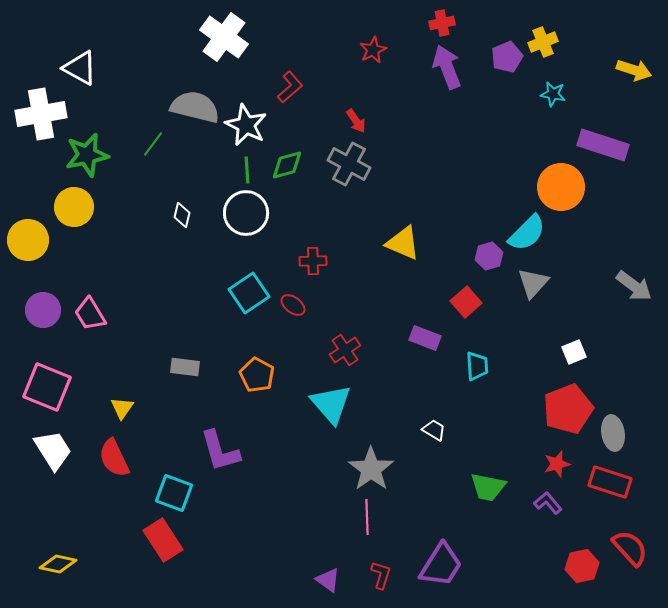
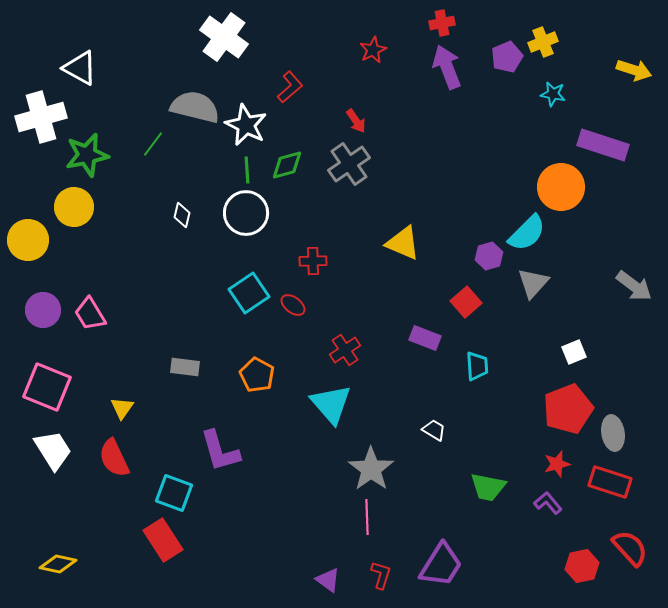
white cross at (41, 114): moved 3 px down; rotated 6 degrees counterclockwise
gray cross at (349, 164): rotated 27 degrees clockwise
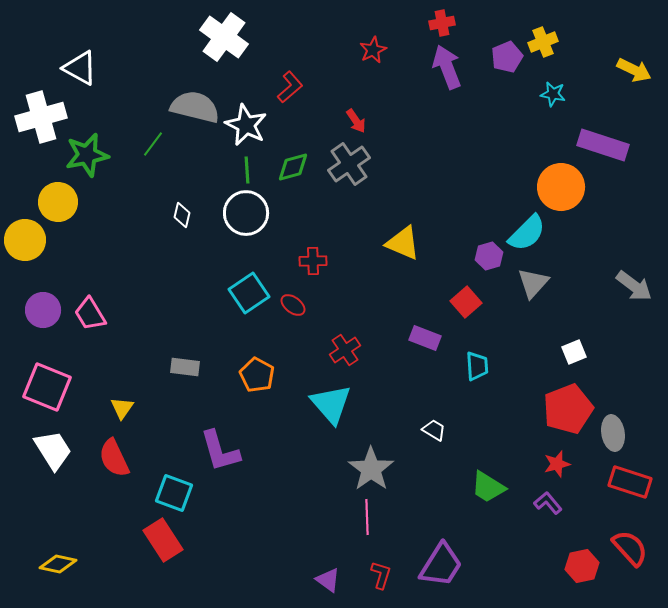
yellow arrow at (634, 70): rotated 8 degrees clockwise
green diamond at (287, 165): moved 6 px right, 2 px down
yellow circle at (74, 207): moved 16 px left, 5 px up
yellow circle at (28, 240): moved 3 px left
red rectangle at (610, 482): moved 20 px right
green trapezoid at (488, 487): rotated 21 degrees clockwise
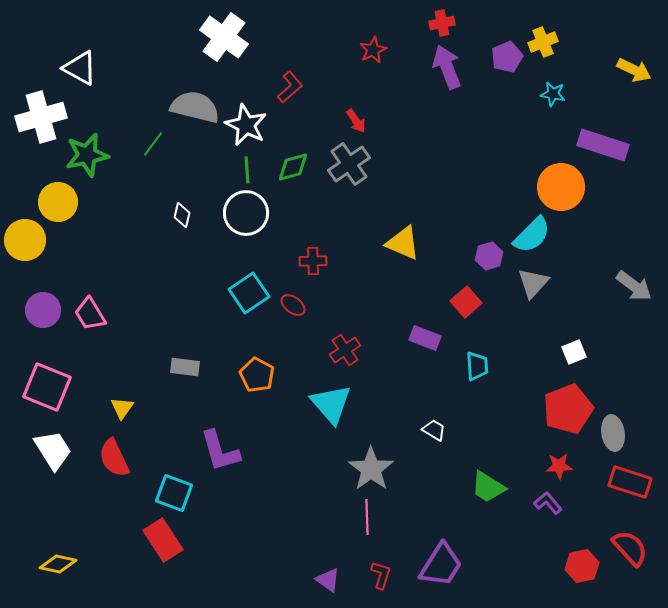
cyan semicircle at (527, 233): moved 5 px right, 2 px down
red star at (557, 464): moved 2 px right, 2 px down; rotated 12 degrees clockwise
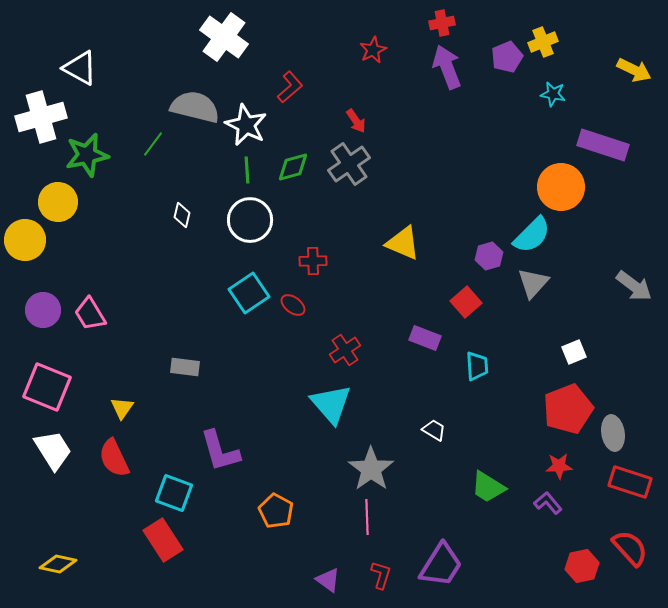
white circle at (246, 213): moved 4 px right, 7 px down
orange pentagon at (257, 375): moved 19 px right, 136 px down
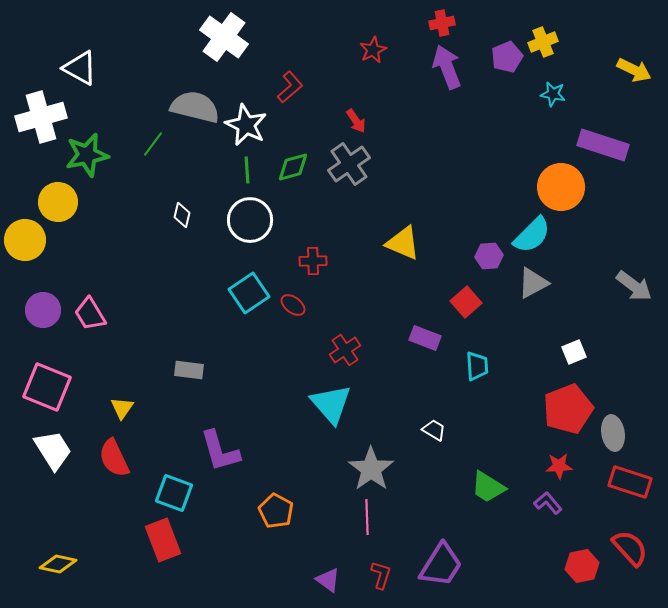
purple hexagon at (489, 256): rotated 12 degrees clockwise
gray triangle at (533, 283): rotated 20 degrees clockwise
gray rectangle at (185, 367): moved 4 px right, 3 px down
red rectangle at (163, 540): rotated 12 degrees clockwise
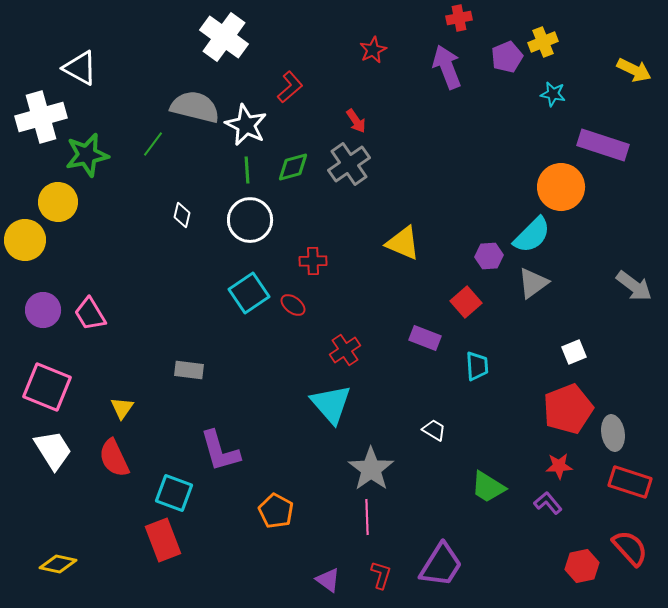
red cross at (442, 23): moved 17 px right, 5 px up
gray triangle at (533, 283): rotated 8 degrees counterclockwise
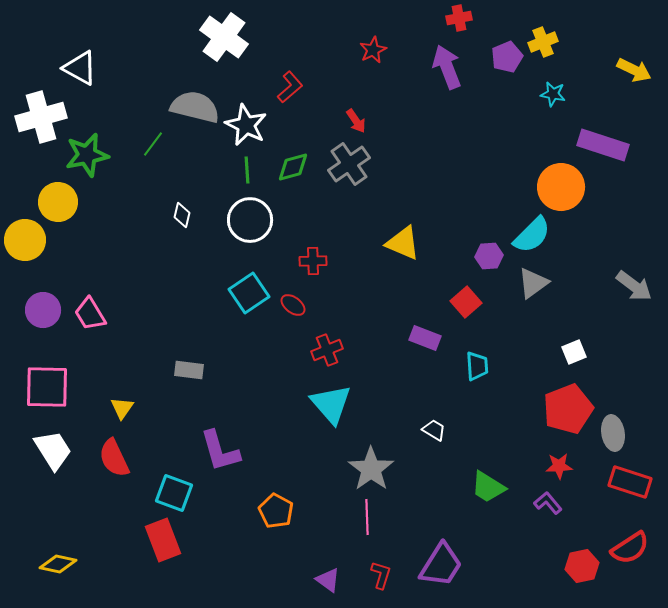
red cross at (345, 350): moved 18 px left; rotated 12 degrees clockwise
pink square at (47, 387): rotated 21 degrees counterclockwise
red semicircle at (630, 548): rotated 99 degrees clockwise
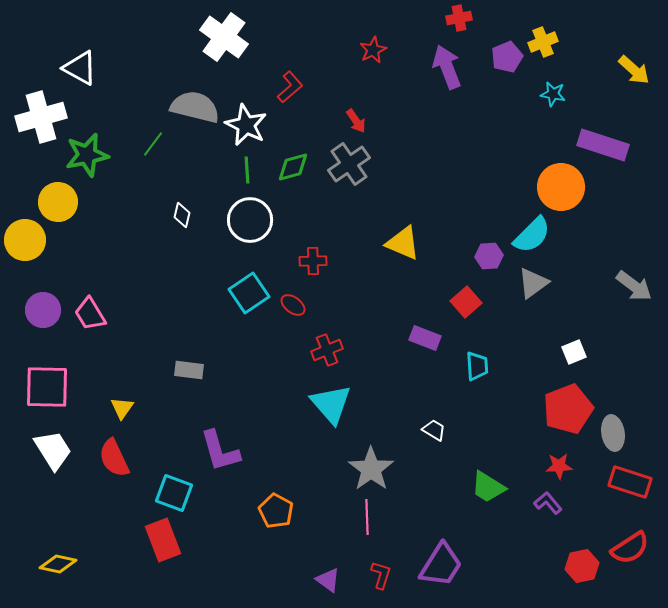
yellow arrow at (634, 70): rotated 16 degrees clockwise
